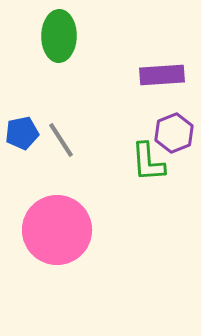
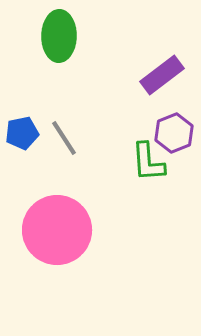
purple rectangle: rotated 33 degrees counterclockwise
gray line: moved 3 px right, 2 px up
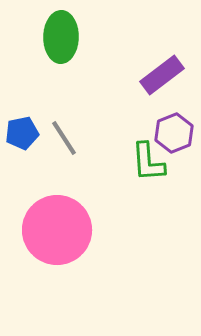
green ellipse: moved 2 px right, 1 px down
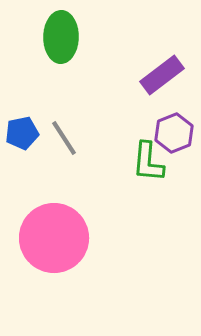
green L-shape: rotated 9 degrees clockwise
pink circle: moved 3 px left, 8 px down
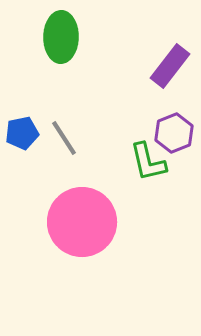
purple rectangle: moved 8 px right, 9 px up; rotated 15 degrees counterclockwise
green L-shape: rotated 18 degrees counterclockwise
pink circle: moved 28 px right, 16 px up
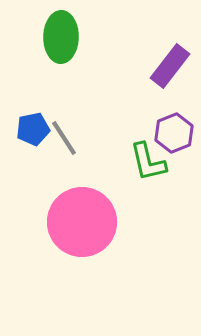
blue pentagon: moved 11 px right, 4 px up
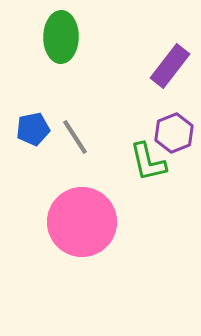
gray line: moved 11 px right, 1 px up
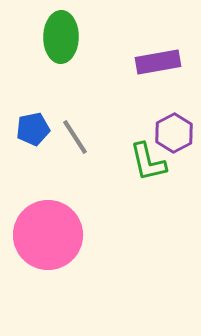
purple rectangle: moved 12 px left, 4 px up; rotated 42 degrees clockwise
purple hexagon: rotated 6 degrees counterclockwise
pink circle: moved 34 px left, 13 px down
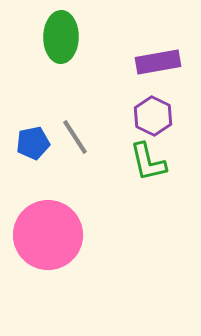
blue pentagon: moved 14 px down
purple hexagon: moved 21 px left, 17 px up; rotated 6 degrees counterclockwise
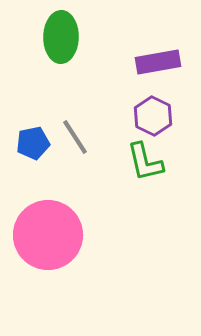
green L-shape: moved 3 px left
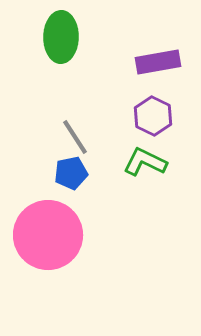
blue pentagon: moved 38 px right, 30 px down
green L-shape: rotated 129 degrees clockwise
